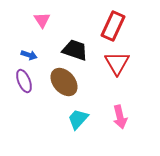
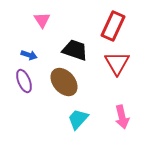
pink arrow: moved 2 px right
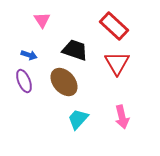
red rectangle: moved 1 px right; rotated 72 degrees counterclockwise
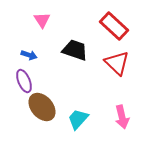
red triangle: rotated 16 degrees counterclockwise
brown ellipse: moved 22 px left, 25 px down
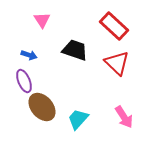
pink arrow: moved 2 px right; rotated 20 degrees counterclockwise
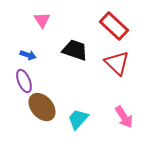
blue arrow: moved 1 px left
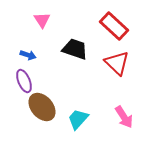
black trapezoid: moved 1 px up
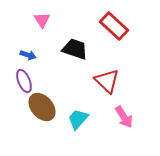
red triangle: moved 10 px left, 18 px down
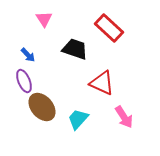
pink triangle: moved 2 px right, 1 px up
red rectangle: moved 5 px left, 2 px down
blue arrow: rotated 28 degrees clockwise
red triangle: moved 5 px left, 2 px down; rotated 20 degrees counterclockwise
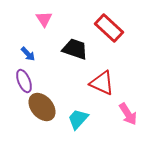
blue arrow: moved 1 px up
pink arrow: moved 4 px right, 3 px up
